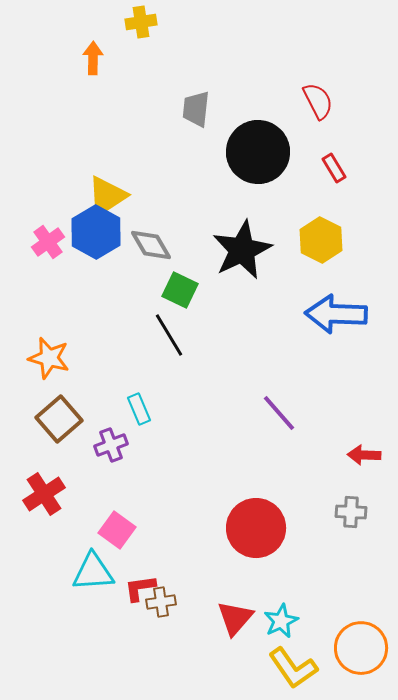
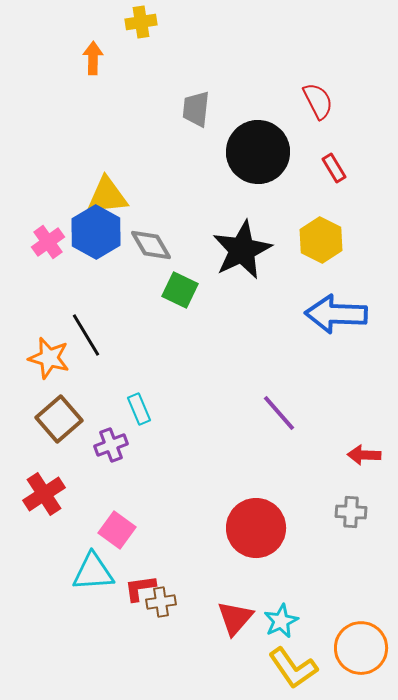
yellow triangle: rotated 27 degrees clockwise
black line: moved 83 px left
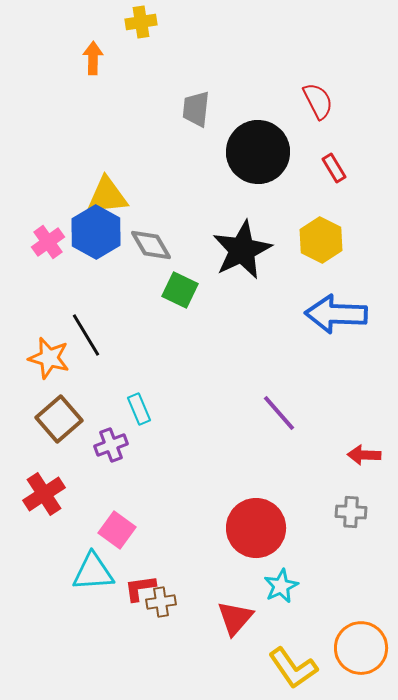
cyan star: moved 35 px up
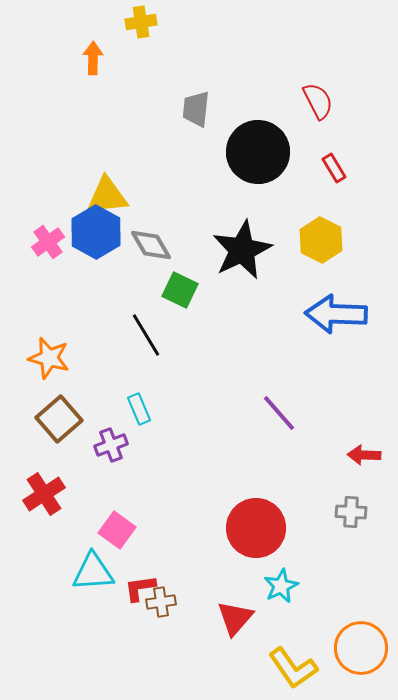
black line: moved 60 px right
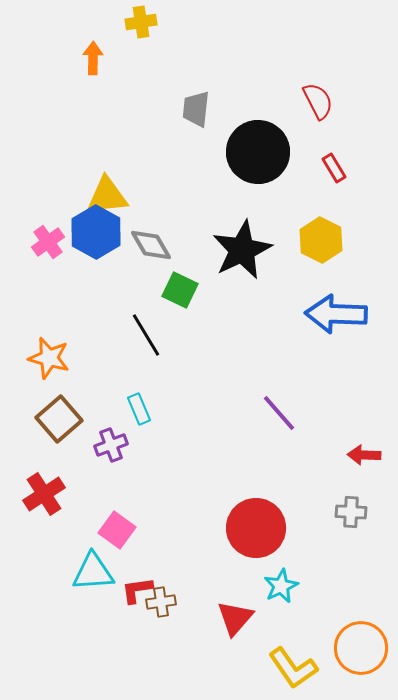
red L-shape: moved 3 px left, 2 px down
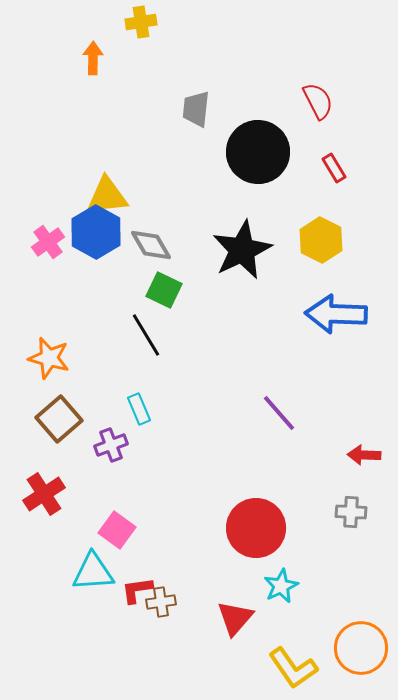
green square: moved 16 px left
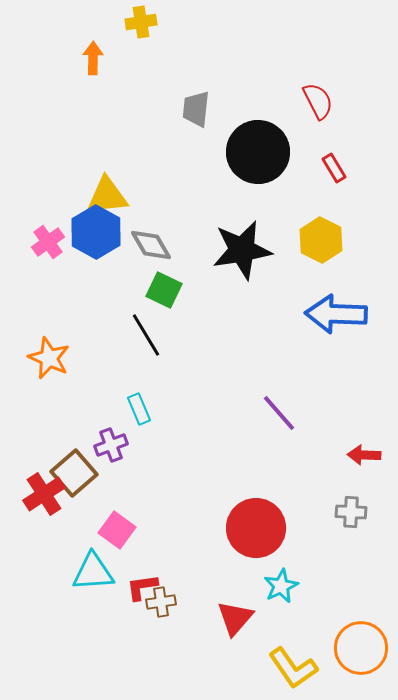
black star: rotated 16 degrees clockwise
orange star: rotated 9 degrees clockwise
brown square: moved 15 px right, 54 px down
red L-shape: moved 5 px right, 3 px up
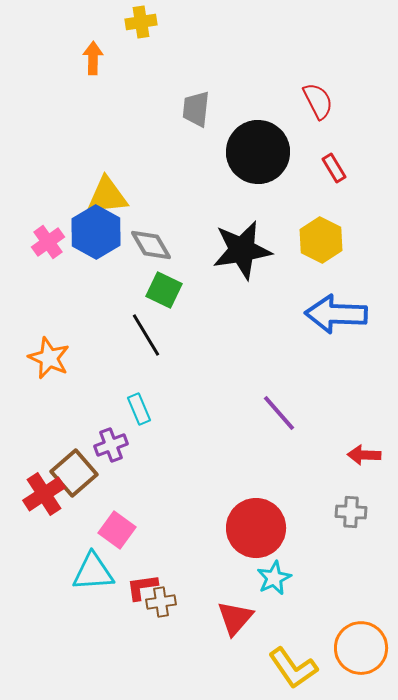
cyan star: moved 7 px left, 8 px up
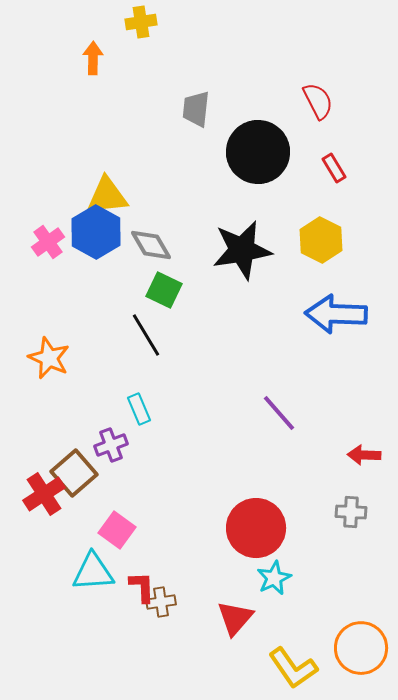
red L-shape: rotated 96 degrees clockwise
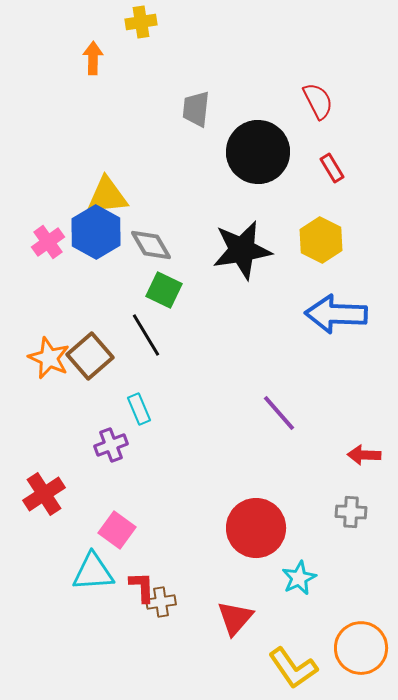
red rectangle: moved 2 px left
brown square: moved 16 px right, 117 px up
cyan star: moved 25 px right
